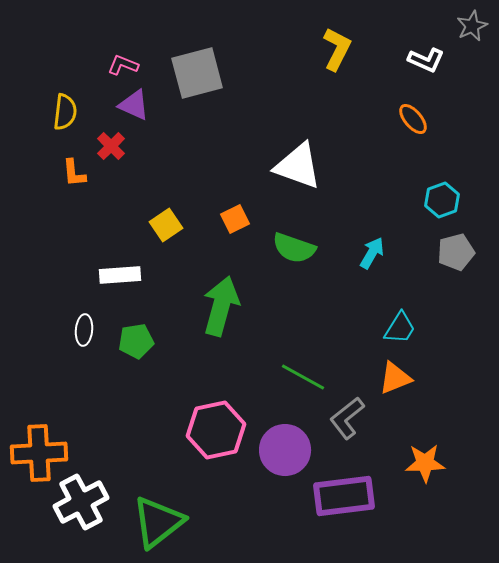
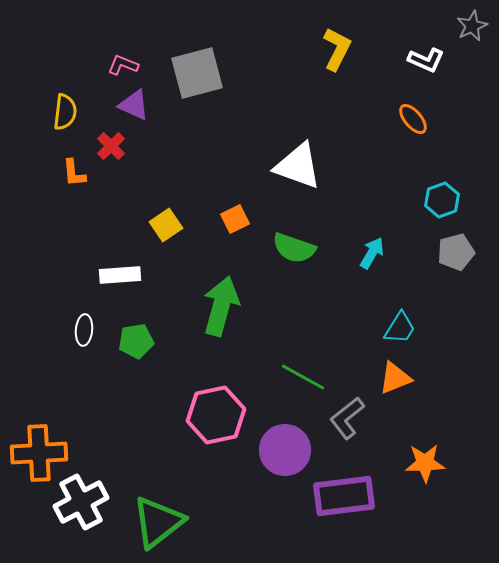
pink hexagon: moved 15 px up
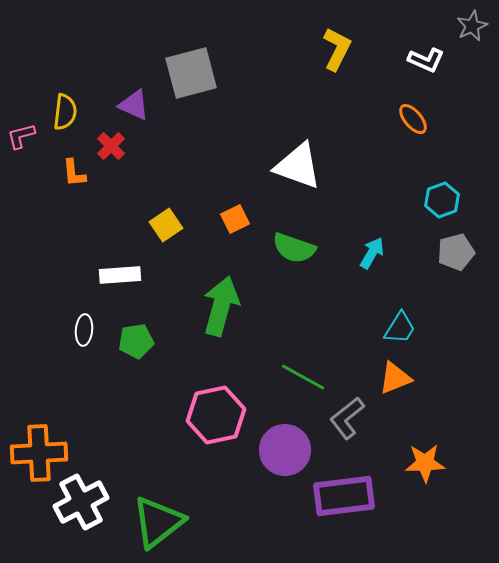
pink L-shape: moved 102 px left, 71 px down; rotated 36 degrees counterclockwise
gray square: moved 6 px left
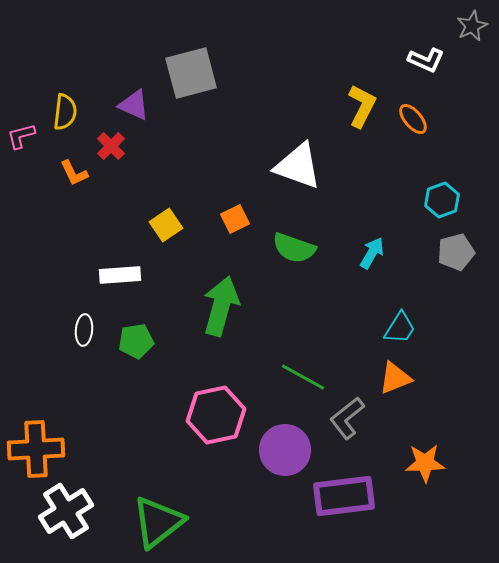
yellow L-shape: moved 25 px right, 57 px down
orange L-shape: rotated 20 degrees counterclockwise
orange cross: moved 3 px left, 4 px up
white cross: moved 15 px left, 9 px down; rotated 4 degrees counterclockwise
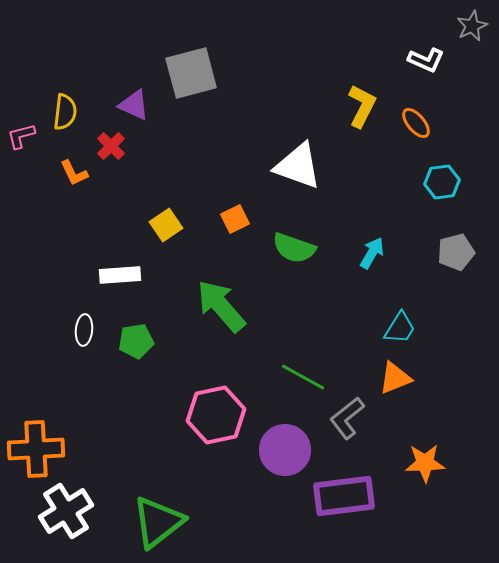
orange ellipse: moved 3 px right, 4 px down
cyan hexagon: moved 18 px up; rotated 12 degrees clockwise
green arrow: rotated 56 degrees counterclockwise
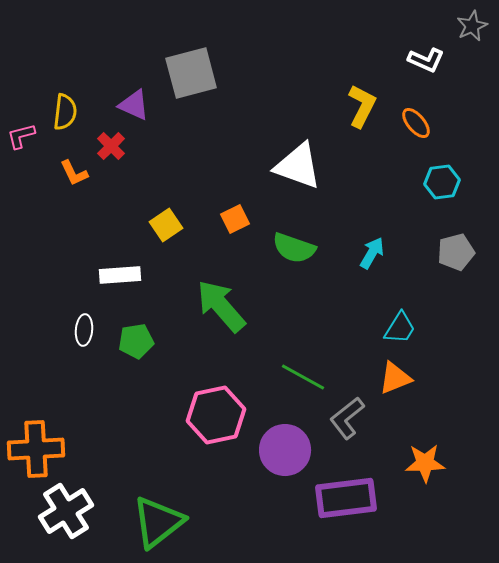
purple rectangle: moved 2 px right, 2 px down
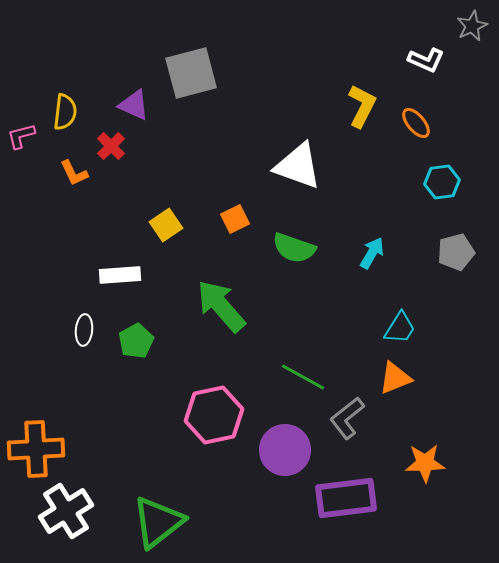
green pentagon: rotated 20 degrees counterclockwise
pink hexagon: moved 2 px left
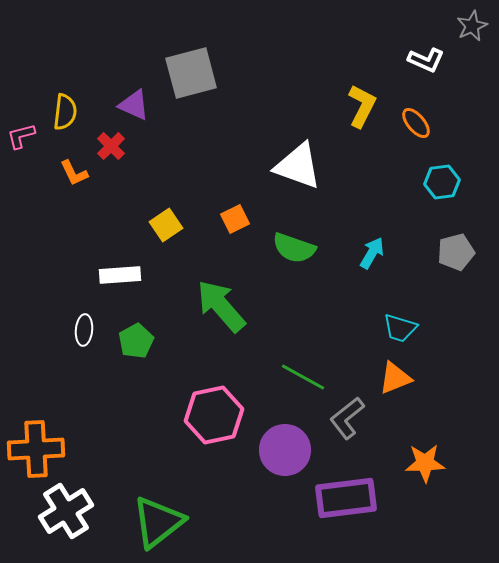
cyan trapezoid: rotated 75 degrees clockwise
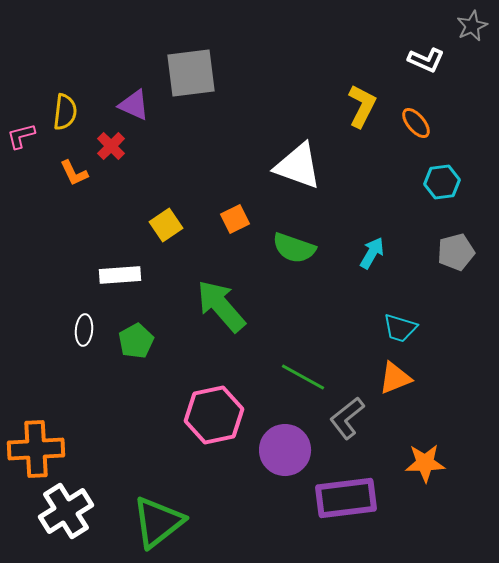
gray square: rotated 8 degrees clockwise
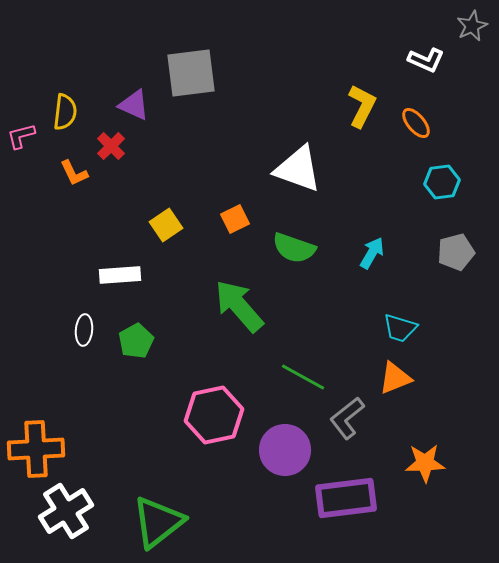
white triangle: moved 3 px down
green arrow: moved 18 px right
